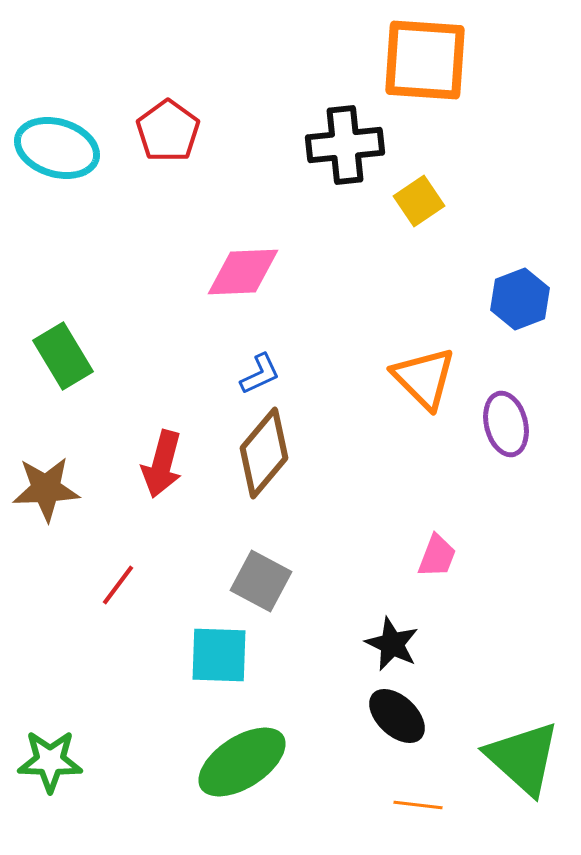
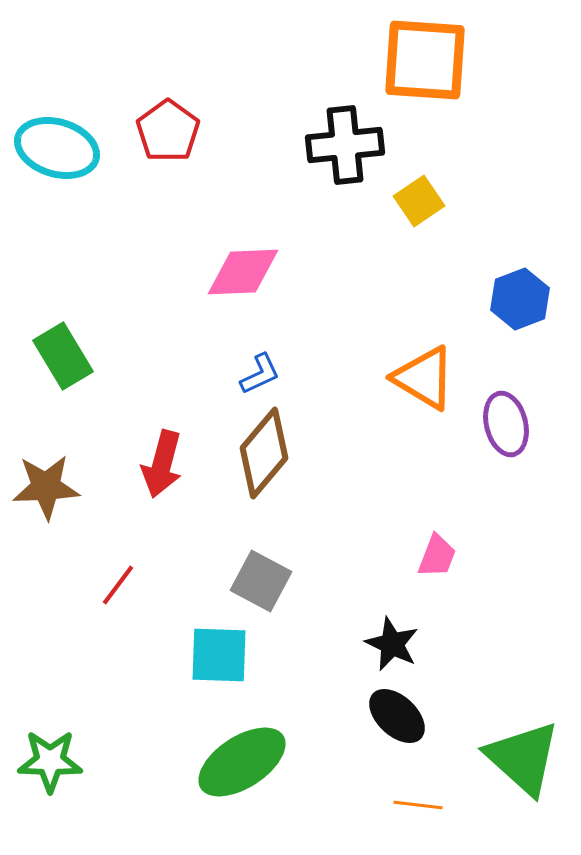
orange triangle: rotated 14 degrees counterclockwise
brown star: moved 2 px up
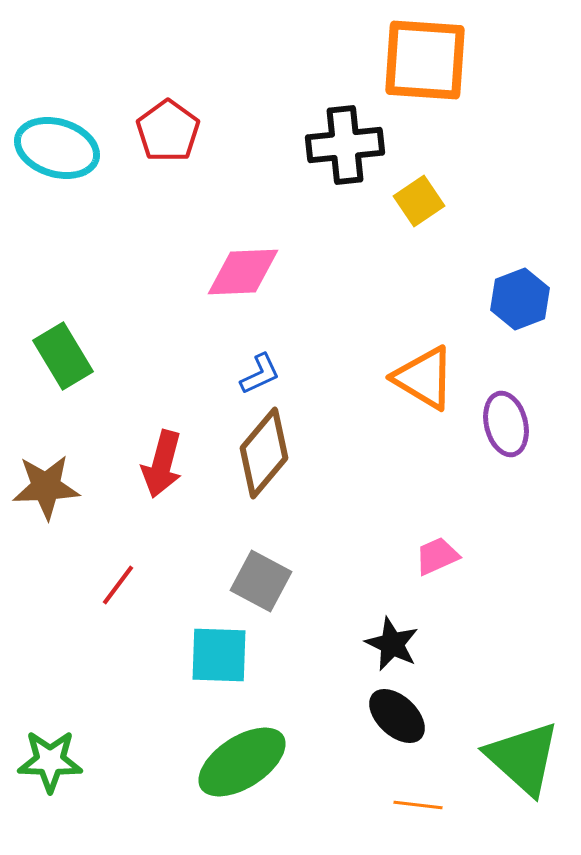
pink trapezoid: rotated 135 degrees counterclockwise
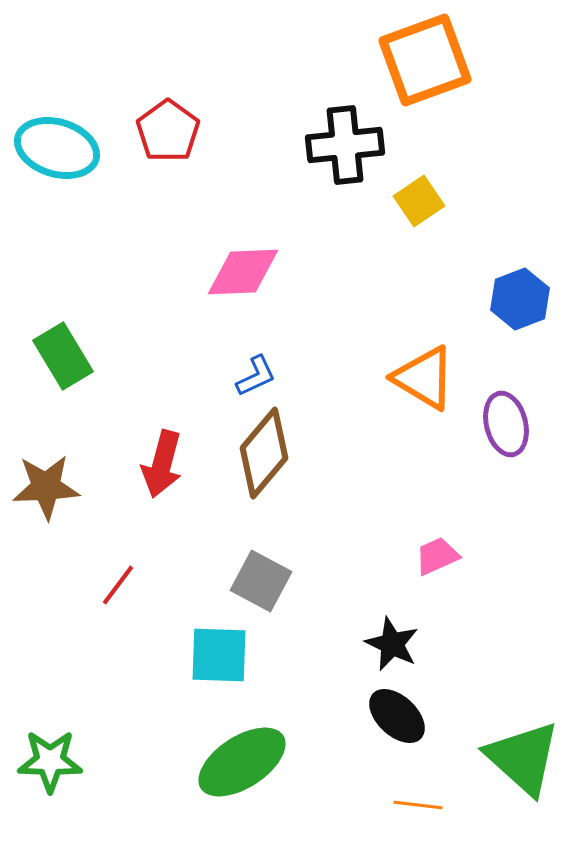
orange square: rotated 24 degrees counterclockwise
blue L-shape: moved 4 px left, 2 px down
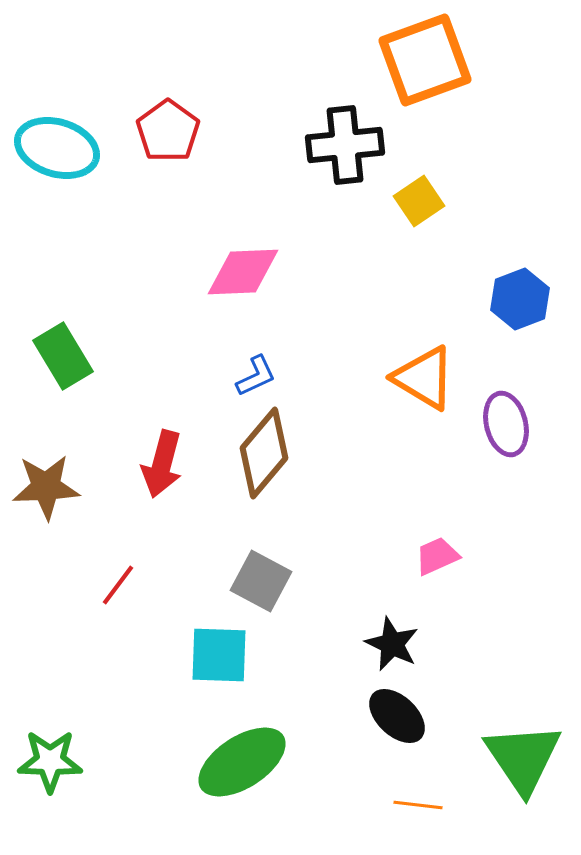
green triangle: rotated 14 degrees clockwise
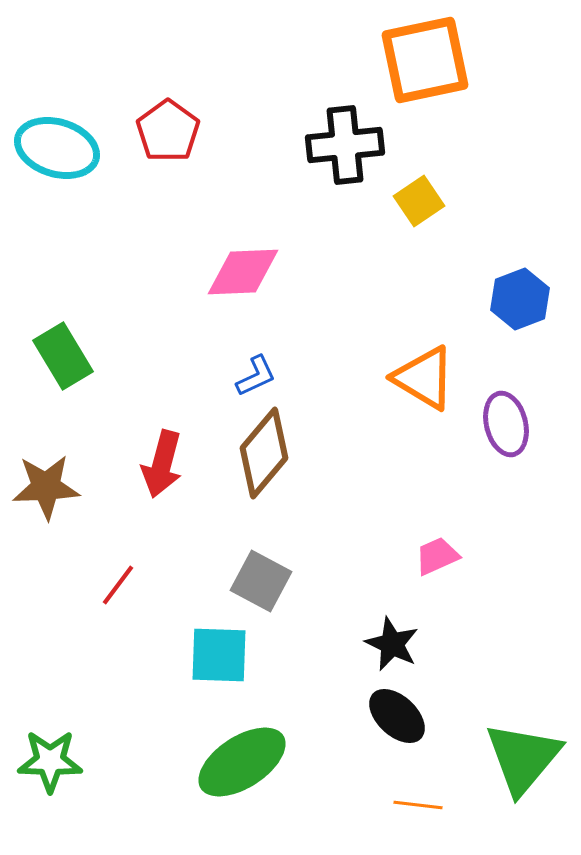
orange square: rotated 8 degrees clockwise
green triangle: rotated 14 degrees clockwise
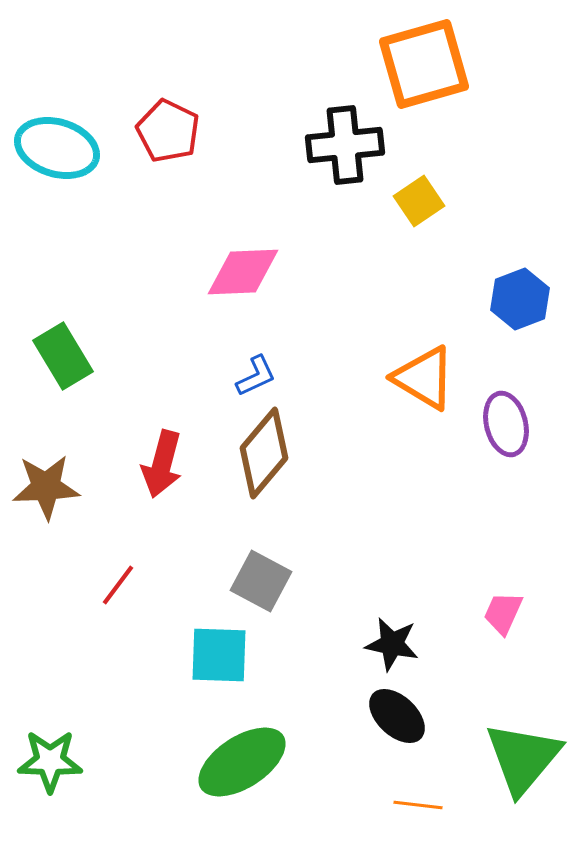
orange square: moved 1 px left, 4 px down; rotated 4 degrees counterclockwise
red pentagon: rotated 10 degrees counterclockwise
pink trapezoid: moved 66 px right, 57 px down; rotated 42 degrees counterclockwise
black star: rotated 14 degrees counterclockwise
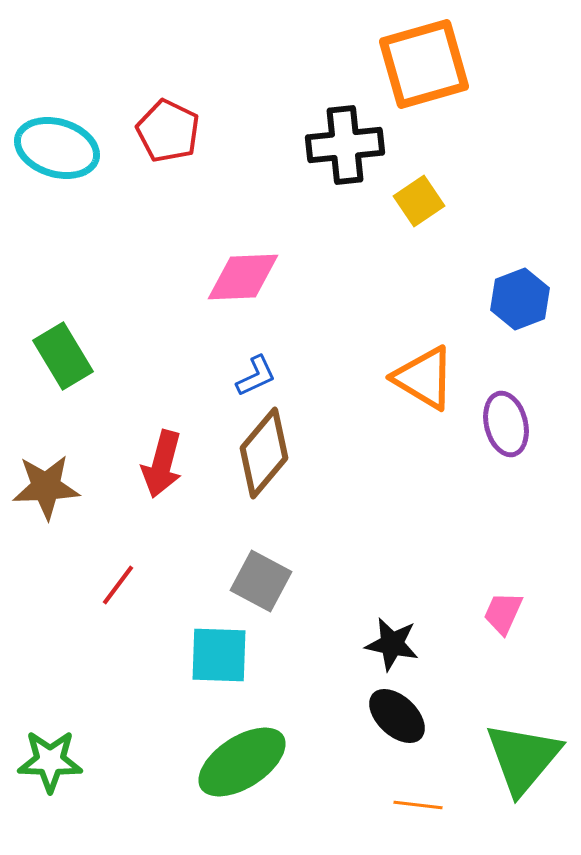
pink diamond: moved 5 px down
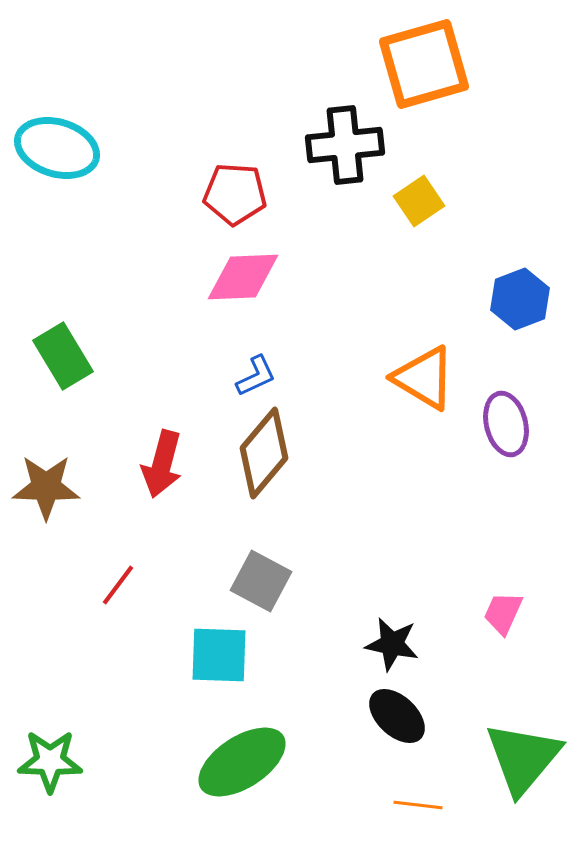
red pentagon: moved 67 px right, 63 px down; rotated 22 degrees counterclockwise
brown star: rotated 4 degrees clockwise
